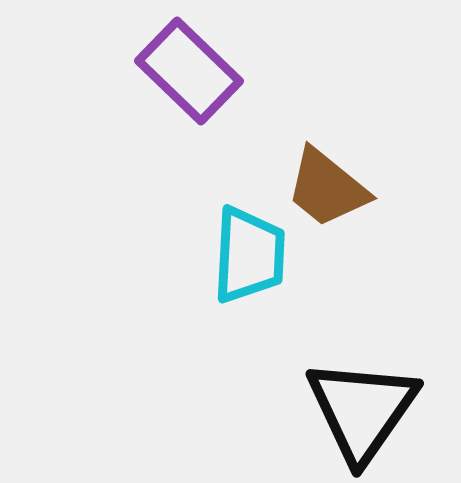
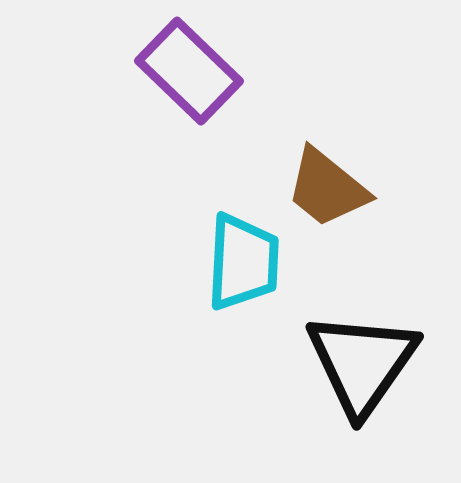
cyan trapezoid: moved 6 px left, 7 px down
black triangle: moved 47 px up
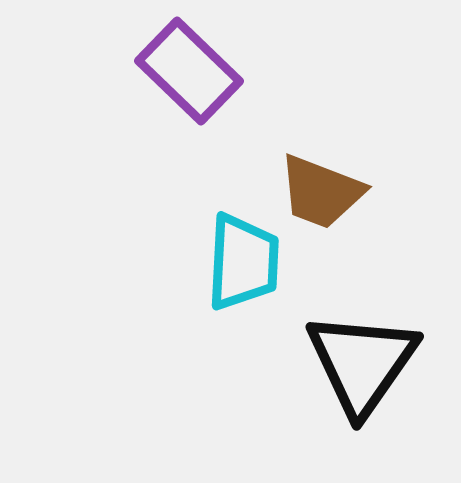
brown trapezoid: moved 6 px left, 4 px down; rotated 18 degrees counterclockwise
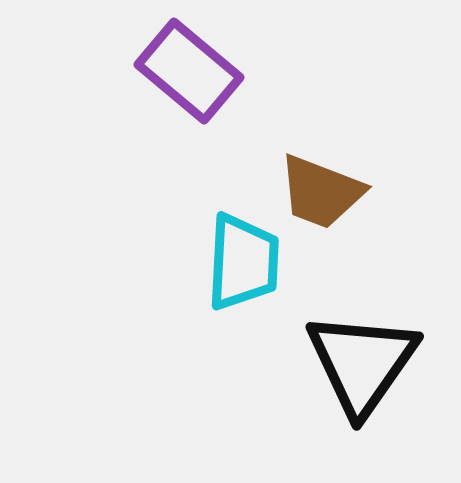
purple rectangle: rotated 4 degrees counterclockwise
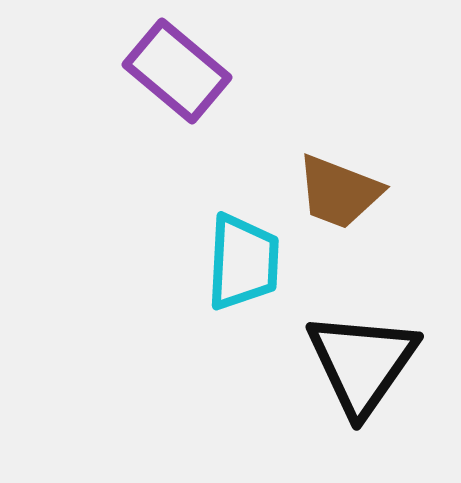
purple rectangle: moved 12 px left
brown trapezoid: moved 18 px right
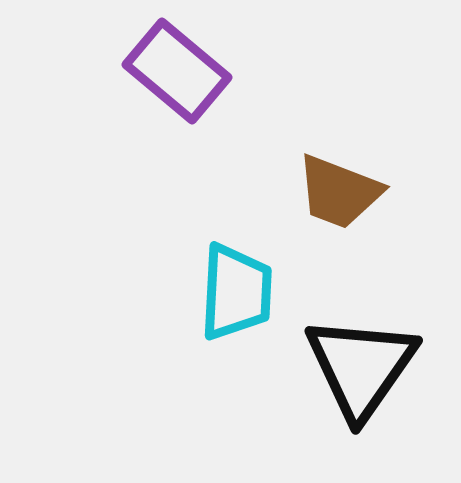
cyan trapezoid: moved 7 px left, 30 px down
black triangle: moved 1 px left, 4 px down
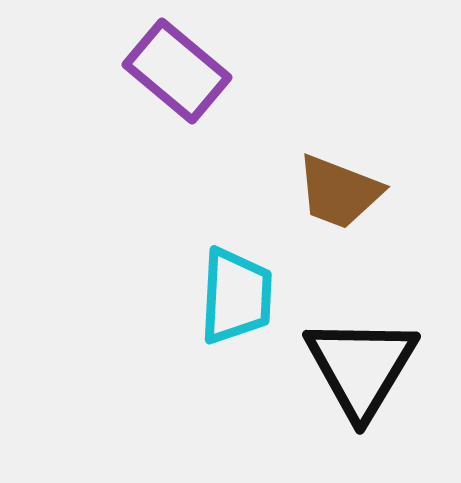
cyan trapezoid: moved 4 px down
black triangle: rotated 4 degrees counterclockwise
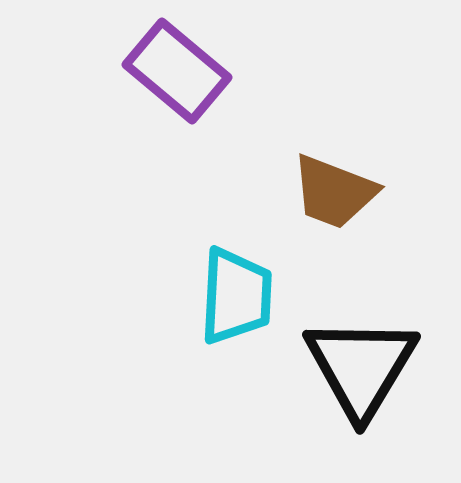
brown trapezoid: moved 5 px left
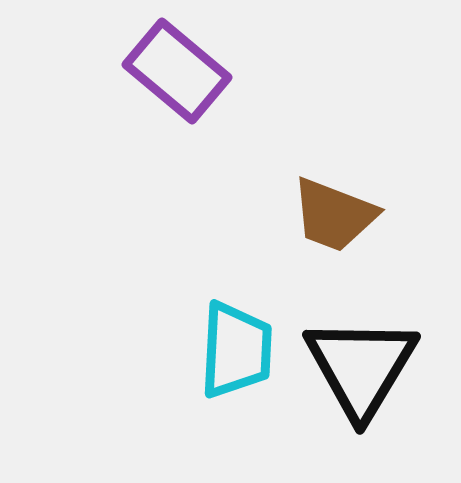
brown trapezoid: moved 23 px down
cyan trapezoid: moved 54 px down
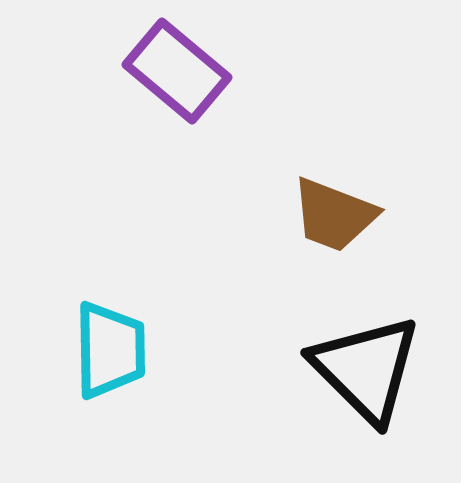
cyan trapezoid: moved 126 px left; rotated 4 degrees counterclockwise
black triangle: moved 5 px right, 2 px down; rotated 16 degrees counterclockwise
